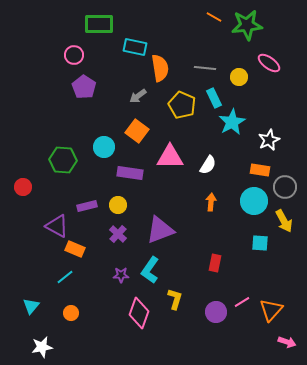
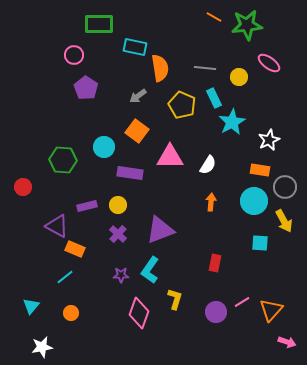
purple pentagon at (84, 87): moved 2 px right, 1 px down
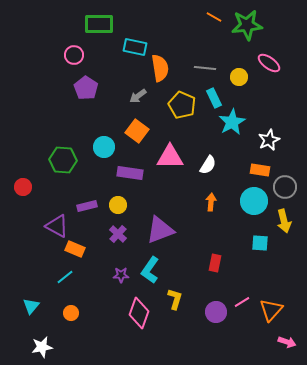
yellow arrow at (284, 221): rotated 15 degrees clockwise
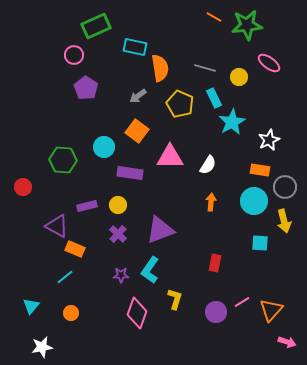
green rectangle at (99, 24): moved 3 px left, 2 px down; rotated 24 degrees counterclockwise
gray line at (205, 68): rotated 10 degrees clockwise
yellow pentagon at (182, 105): moved 2 px left, 1 px up
pink diamond at (139, 313): moved 2 px left
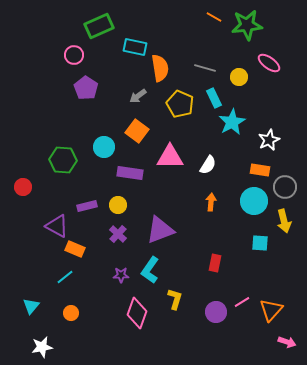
green rectangle at (96, 26): moved 3 px right
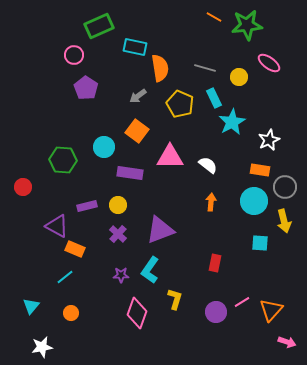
white semicircle at (208, 165): rotated 84 degrees counterclockwise
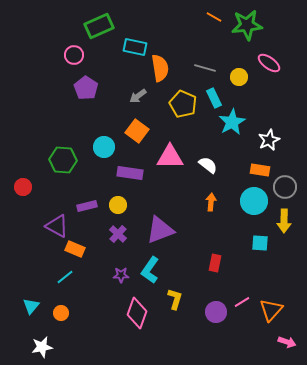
yellow pentagon at (180, 104): moved 3 px right
yellow arrow at (284, 221): rotated 15 degrees clockwise
orange circle at (71, 313): moved 10 px left
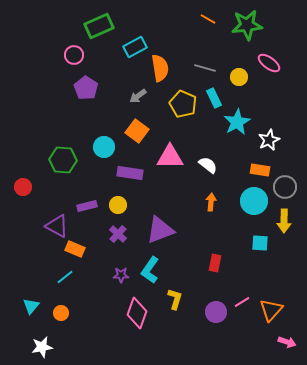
orange line at (214, 17): moved 6 px left, 2 px down
cyan rectangle at (135, 47): rotated 40 degrees counterclockwise
cyan star at (232, 122): moved 5 px right
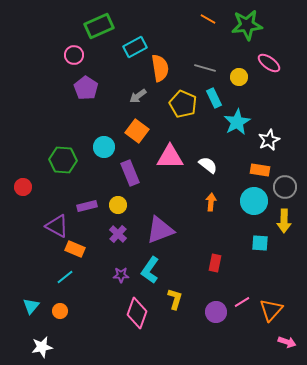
purple rectangle at (130, 173): rotated 60 degrees clockwise
orange circle at (61, 313): moved 1 px left, 2 px up
